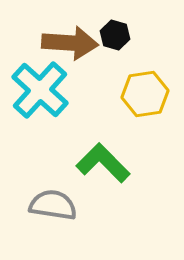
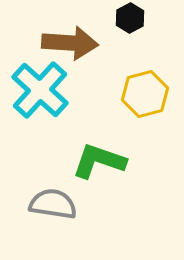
black hexagon: moved 15 px right, 17 px up; rotated 16 degrees clockwise
yellow hexagon: rotated 6 degrees counterclockwise
green L-shape: moved 4 px left, 2 px up; rotated 26 degrees counterclockwise
gray semicircle: moved 1 px up
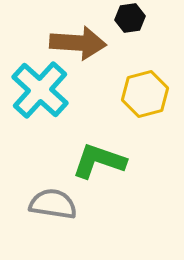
black hexagon: rotated 20 degrees clockwise
brown arrow: moved 8 px right
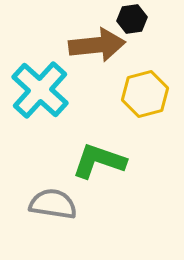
black hexagon: moved 2 px right, 1 px down
brown arrow: moved 19 px right, 2 px down; rotated 10 degrees counterclockwise
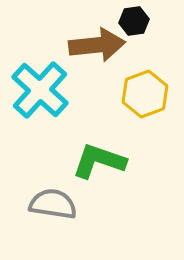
black hexagon: moved 2 px right, 2 px down
yellow hexagon: rotated 6 degrees counterclockwise
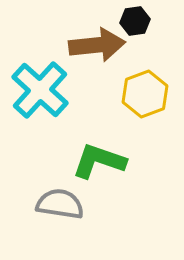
black hexagon: moved 1 px right
gray semicircle: moved 7 px right
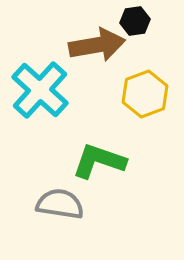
brown arrow: rotated 4 degrees counterclockwise
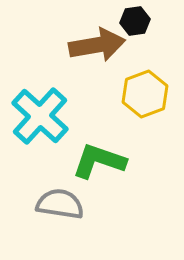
cyan cross: moved 26 px down
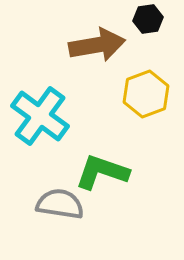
black hexagon: moved 13 px right, 2 px up
yellow hexagon: moved 1 px right
cyan cross: rotated 6 degrees counterclockwise
green L-shape: moved 3 px right, 11 px down
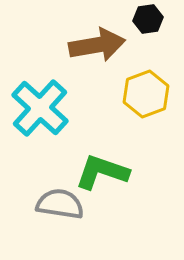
cyan cross: moved 8 px up; rotated 6 degrees clockwise
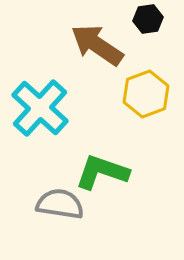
brown arrow: rotated 136 degrees counterclockwise
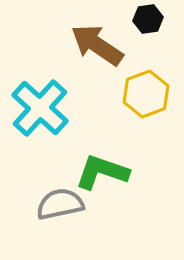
gray semicircle: rotated 21 degrees counterclockwise
